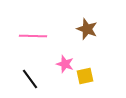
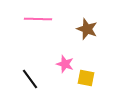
pink line: moved 5 px right, 17 px up
yellow square: moved 1 px right, 2 px down; rotated 24 degrees clockwise
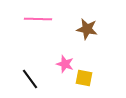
brown star: rotated 10 degrees counterclockwise
yellow square: moved 2 px left
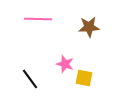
brown star: moved 2 px right, 2 px up; rotated 15 degrees counterclockwise
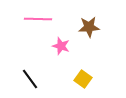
pink star: moved 4 px left, 18 px up
yellow square: moved 1 px left, 1 px down; rotated 24 degrees clockwise
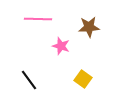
black line: moved 1 px left, 1 px down
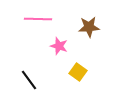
pink star: moved 2 px left
yellow square: moved 5 px left, 7 px up
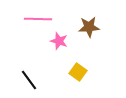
pink star: moved 5 px up
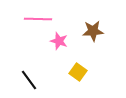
brown star: moved 4 px right, 4 px down
